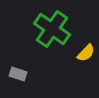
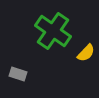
green cross: moved 1 px right, 2 px down
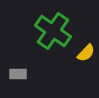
gray rectangle: rotated 18 degrees counterclockwise
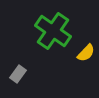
gray rectangle: rotated 54 degrees counterclockwise
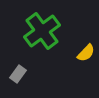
green cross: moved 11 px left; rotated 18 degrees clockwise
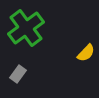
green cross: moved 16 px left, 3 px up
